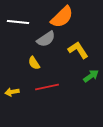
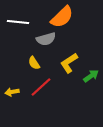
gray semicircle: rotated 18 degrees clockwise
yellow L-shape: moved 9 px left, 13 px down; rotated 90 degrees counterclockwise
red line: moved 6 px left; rotated 30 degrees counterclockwise
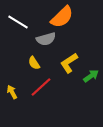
white line: rotated 25 degrees clockwise
yellow arrow: rotated 72 degrees clockwise
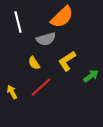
white line: rotated 45 degrees clockwise
yellow L-shape: moved 2 px left, 2 px up
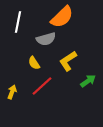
white line: rotated 25 degrees clockwise
yellow L-shape: moved 1 px right
green arrow: moved 3 px left, 5 px down
red line: moved 1 px right, 1 px up
yellow arrow: rotated 48 degrees clockwise
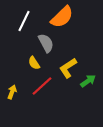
white line: moved 6 px right, 1 px up; rotated 15 degrees clockwise
gray semicircle: moved 4 px down; rotated 102 degrees counterclockwise
yellow L-shape: moved 7 px down
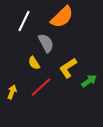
green arrow: moved 1 px right
red line: moved 1 px left, 1 px down
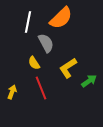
orange semicircle: moved 1 px left, 1 px down
white line: moved 4 px right, 1 px down; rotated 15 degrees counterclockwise
red line: moved 1 px down; rotated 70 degrees counterclockwise
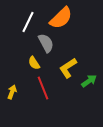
white line: rotated 15 degrees clockwise
red line: moved 2 px right
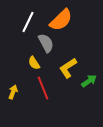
orange semicircle: moved 2 px down
yellow arrow: moved 1 px right
